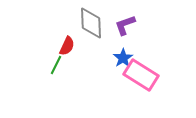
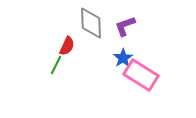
purple L-shape: moved 1 px down
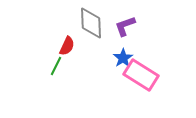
green line: moved 1 px down
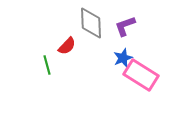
red semicircle: rotated 18 degrees clockwise
blue star: rotated 12 degrees clockwise
green line: moved 9 px left, 1 px up; rotated 42 degrees counterclockwise
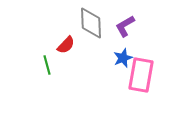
purple L-shape: rotated 10 degrees counterclockwise
red semicircle: moved 1 px left, 1 px up
pink rectangle: rotated 68 degrees clockwise
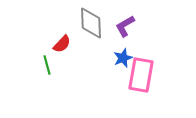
red semicircle: moved 4 px left, 1 px up
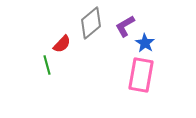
gray diamond: rotated 52 degrees clockwise
blue star: moved 22 px right, 15 px up; rotated 18 degrees counterclockwise
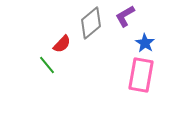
purple L-shape: moved 10 px up
green line: rotated 24 degrees counterclockwise
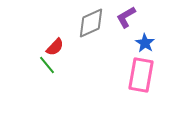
purple L-shape: moved 1 px right, 1 px down
gray diamond: rotated 16 degrees clockwise
red semicircle: moved 7 px left, 3 px down
